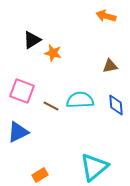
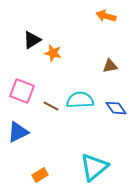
blue diamond: moved 3 px down; rotated 30 degrees counterclockwise
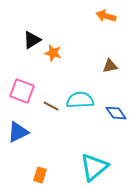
blue diamond: moved 5 px down
orange rectangle: rotated 42 degrees counterclockwise
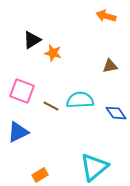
orange rectangle: rotated 42 degrees clockwise
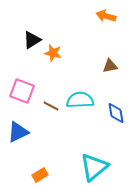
blue diamond: rotated 25 degrees clockwise
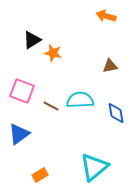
blue triangle: moved 1 px right, 2 px down; rotated 10 degrees counterclockwise
